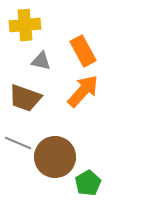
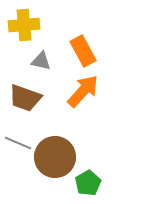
yellow cross: moved 1 px left
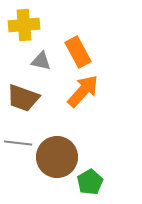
orange rectangle: moved 5 px left, 1 px down
brown trapezoid: moved 2 px left
gray line: rotated 16 degrees counterclockwise
brown circle: moved 2 px right
green pentagon: moved 2 px right, 1 px up
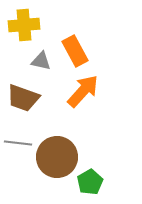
orange rectangle: moved 3 px left, 1 px up
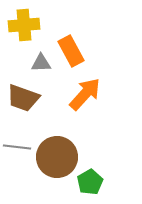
orange rectangle: moved 4 px left
gray triangle: moved 2 px down; rotated 15 degrees counterclockwise
orange arrow: moved 2 px right, 3 px down
gray line: moved 1 px left, 4 px down
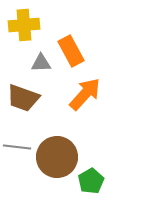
green pentagon: moved 1 px right, 1 px up
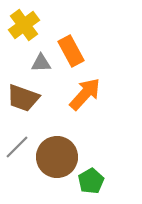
yellow cross: rotated 32 degrees counterclockwise
gray line: rotated 52 degrees counterclockwise
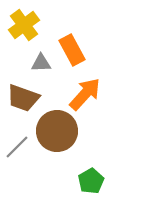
orange rectangle: moved 1 px right, 1 px up
brown circle: moved 26 px up
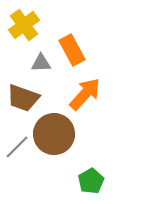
brown circle: moved 3 px left, 3 px down
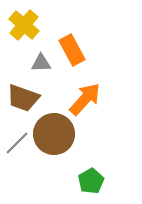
yellow cross: rotated 12 degrees counterclockwise
orange arrow: moved 5 px down
gray line: moved 4 px up
